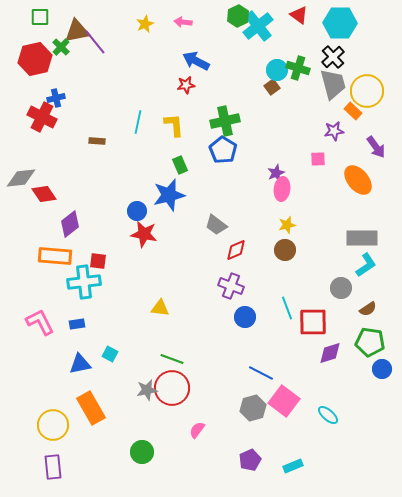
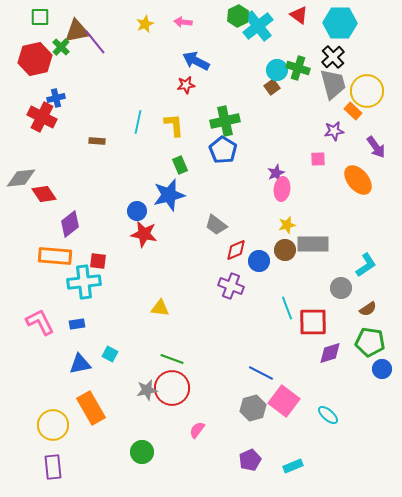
gray rectangle at (362, 238): moved 49 px left, 6 px down
blue circle at (245, 317): moved 14 px right, 56 px up
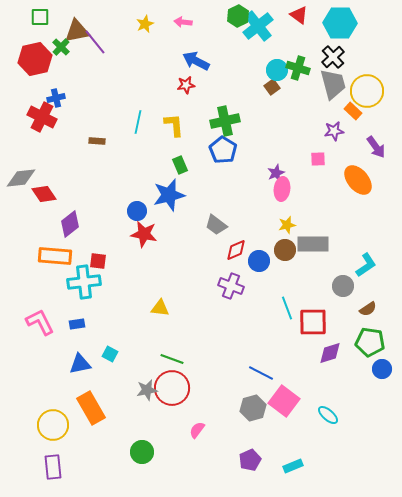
gray circle at (341, 288): moved 2 px right, 2 px up
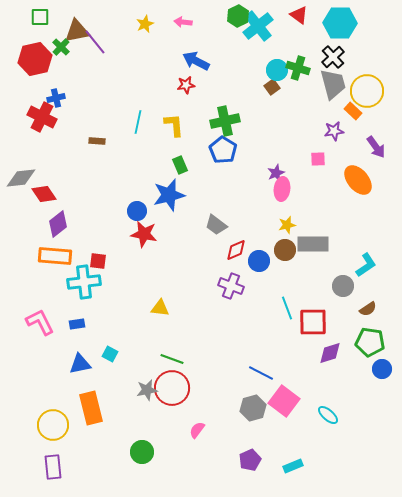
purple diamond at (70, 224): moved 12 px left
orange rectangle at (91, 408): rotated 16 degrees clockwise
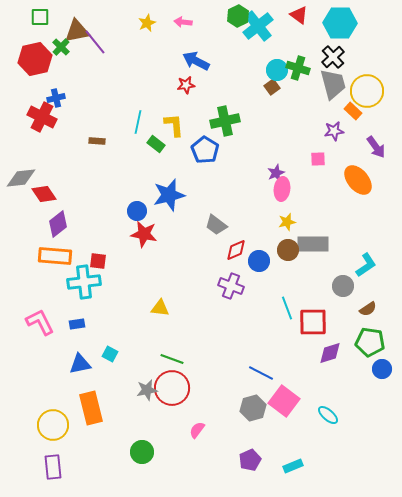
yellow star at (145, 24): moved 2 px right, 1 px up
blue pentagon at (223, 150): moved 18 px left
green rectangle at (180, 165): moved 24 px left, 21 px up; rotated 30 degrees counterclockwise
yellow star at (287, 225): moved 3 px up
brown circle at (285, 250): moved 3 px right
